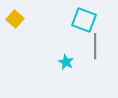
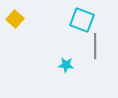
cyan square: moved 2 px left
cyan star: moved 3 px down; rotated 21 degrees counterclockwise
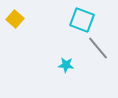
gray line: moved 3 px right, 2 px down; rotated 40 degrees counterclockwise
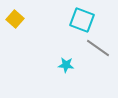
gray line: rotated 15 degrees counterclockwise
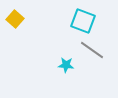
cyan square: moved 1 px right, 1 px down
gray line: moved 6 px left, 2 px down
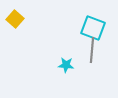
cyan square: moved 10 px right, 7 px down
gray line: rotated 60 degrees clockwise
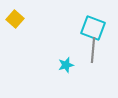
gray line: moved 1 px right
cyan star: rotated 21 degrees counterclockwise
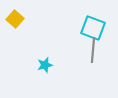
cyan star: moved 21 px left
